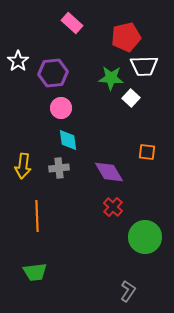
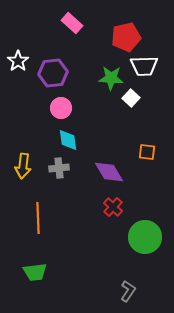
orange line: moved 1 px right, 2 px down
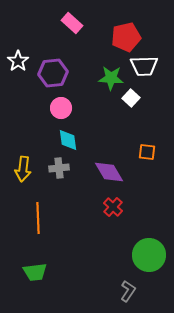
yellow arrow: moved 3 px down
green circle: moved 4 px right, 18 px down
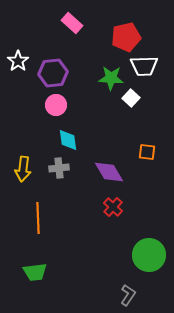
pink circle: moved 5 px left, 3 px up
gray L-shape: moved 4 px down
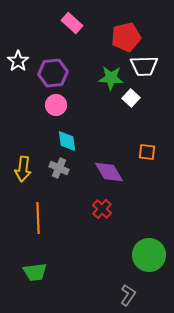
cyan diamond: moved 1 px left, 1 px down
gray cross: rotated 30 degrees clockwise
red cross: moved 11 px left, 2 px down
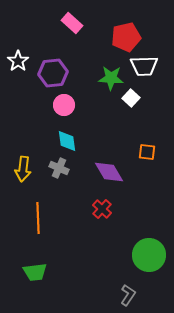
pink circle: moved 8 px right
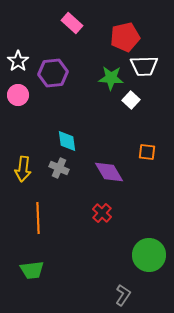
red pentagon: moved 1 px left
white square: moved 2 px down
pink circle: moved 46 px left, 10 px up
red cross: moved 4 px down
green trapezoid: moved 3 px left, 2 px up
gray L-shape: moved 5 px left
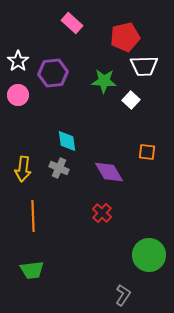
green star: moved 7 px left, 3 px down
orange line: moved 5 px left, 2 px up
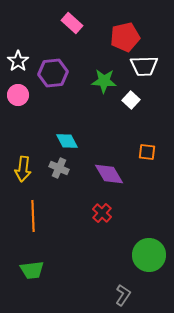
cyan diamond: rotated 20 degrees counterclockwise
purple diamond: moved 2 px down
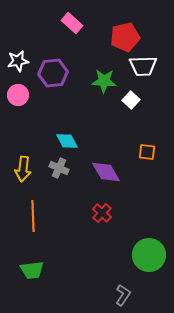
white star: rotated 25 degrees clockwise
white trapezoid: moved 1 px left
purple diamond: moved 3 px left, 2 px up
